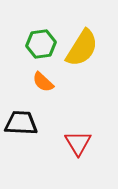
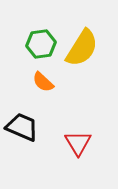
black trapezoid: moved 1 px right, 4 px down; rotated 20 degrees clockwise
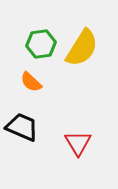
orange semicircle: moved 12 px left
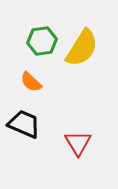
green hexagon: moved 1 px right, 3 px up
black trapezoid: moved 2 px right, 3 px up
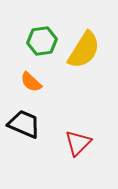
yellow semicircle: moved 2 px right, 2 px down
red triangle: rotated 16 degrees clockwise
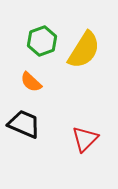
green hexagon: rotated 12 degrees counterclockwise
red triangle: moved 7 px right, 4 px up
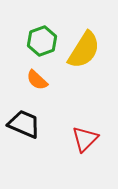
orange semicircle: moved 6 px right, 2 px up
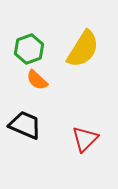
green hexagon: moved 13 px left, 8 px down
yellow semicircle: moved 1 px left, 1 px up
black trapezoid: moved 1 px right, 1 px down
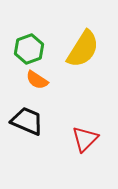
orange semicircle: rotated 10 degrees counterclockwise
black trapezoid: moved 2 px right, 4 px up
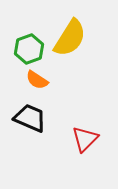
yellow semicircle: moved 13 px left, 11 px up
black trapezoid: moved 3 px right, 3 px up
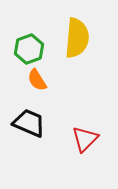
yellow semicircle: moved 7 px right; rotated 27 degrees counterclockwise
orange semicircle: rotated 25 degrees clockwise
black trapezoid: moved 1 px left, 5 px down
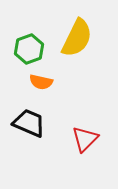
yellow semicircle: rotated 21 degrees clockwise
orange semicircle: moved 4 px right, 2 px down; rotated 45 degrees counterclockwise
